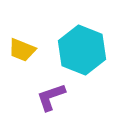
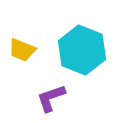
purple L-shape: moved 1 px down
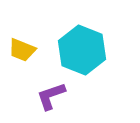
purple L-shape: moved 2 px up
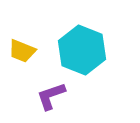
yellow trapezoid: moved 1 px down
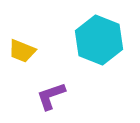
cyan hexagon: moved 17 px right, 10 px up
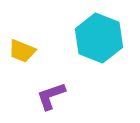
cyan hexagon: moved 2 px up
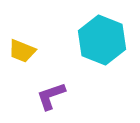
cyan hexagon: moved 3 px right, 2 px down
